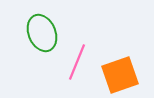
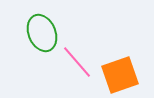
pink line: rotated 63 degrees counterclockwise
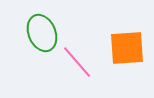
orange square: moved 7 px right, 27 px up; rotated 15 degrees clockwise
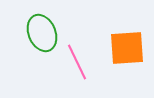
pink line: rotated 15 degrees clockwise
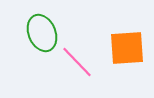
pink line: rotated 18 degrees counterclockwise
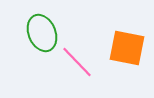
orange square: rotated 15 degrees clockwise
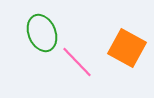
orange square: rotated 18 degrees clockwise
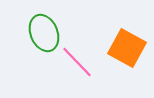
green ellipse: moved 2 px right
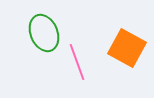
pink line: rotated 24 degrees clockwise
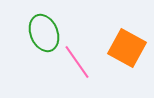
pink line: rotated 15 degrees counterclockwise
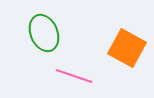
pink line: moved 3 px left, 14 px down; rotated 36 degrees counterclockwise
